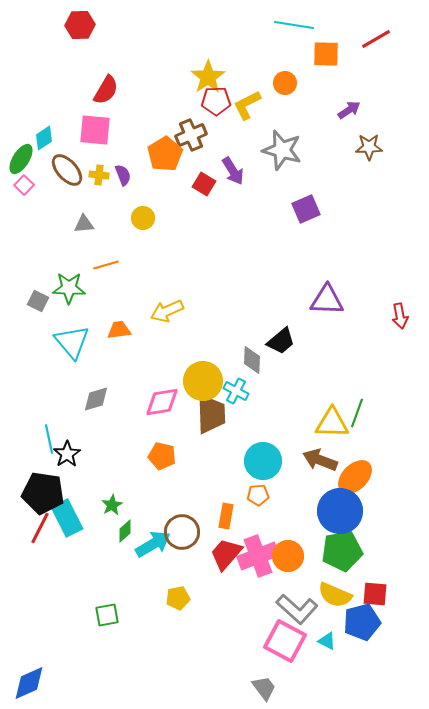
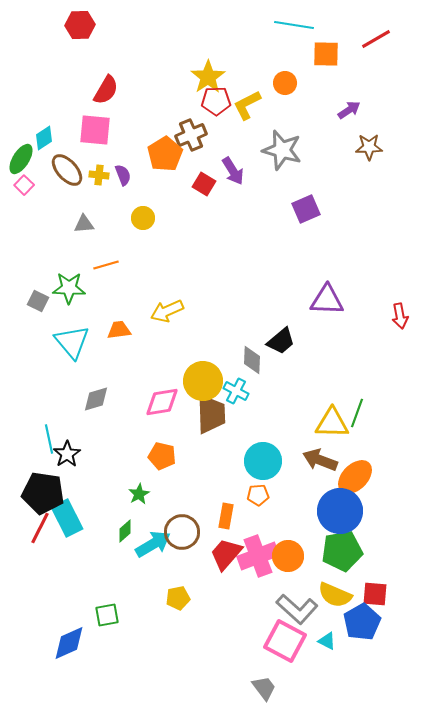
green star at (112, 505): moved 27 px right, 11 px up
blue pentagon at (362, 622): rotated 15 degrees counterclockwise
blue diamond at (29, 683): moved 40 px right, 40 px up
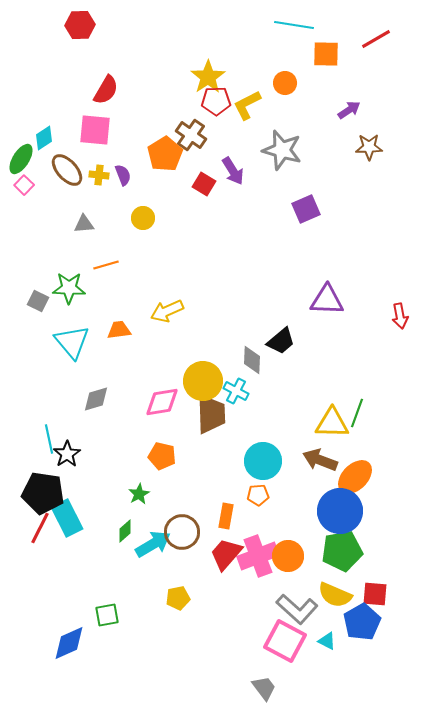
brown cross at (191, 135): rotated 32 degrees counterclockwise
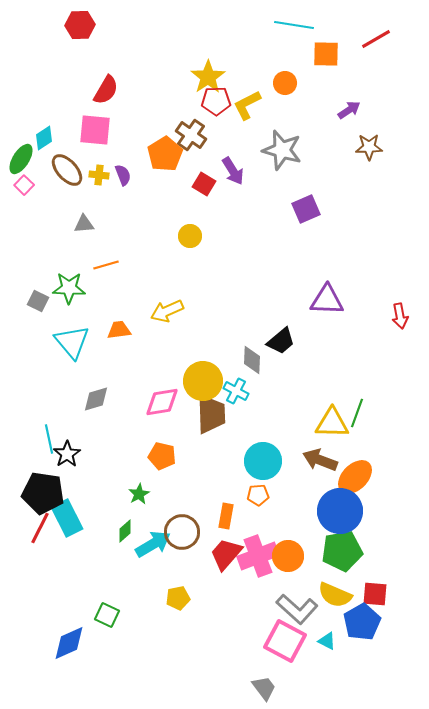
yellow circle at (143, 218): moved 47 px right, 18 px down
green square at (107, 615): rotated 35 degrees clockwise
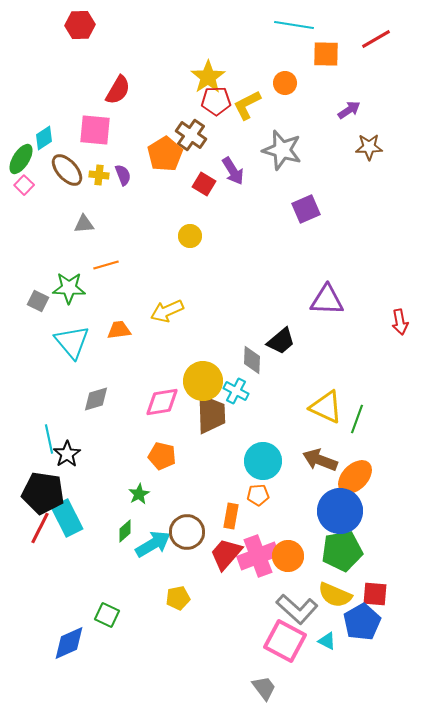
red semicircle at (106, 90): moved 12 px right
red arrow at (400, 316): moved 6 px down
green line at (357, 413): moved 6 px down
yellow triangle at (332, 423): moved 6 px left, 16 px up; rotated 24 degrees clockwise
orange rectangle at (226, 516): moved 5 px right
brown circle at (182, 532): moved 5 px right
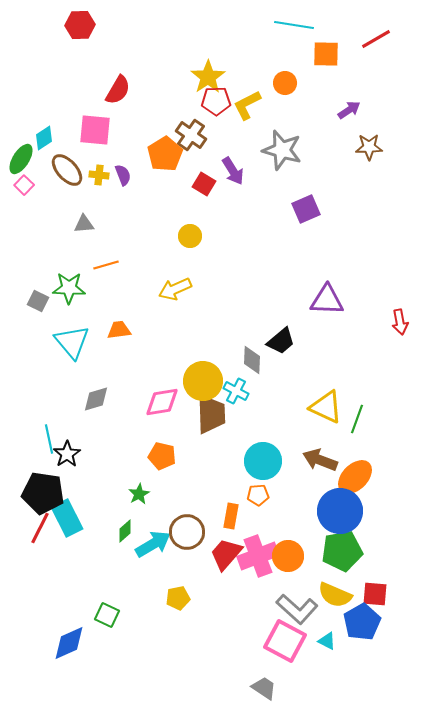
yellow arrow at (167, 311): moved 8 px right, 22 px up
gray trapezoid at (264, 688): rotated 20 degrees counterclockwise
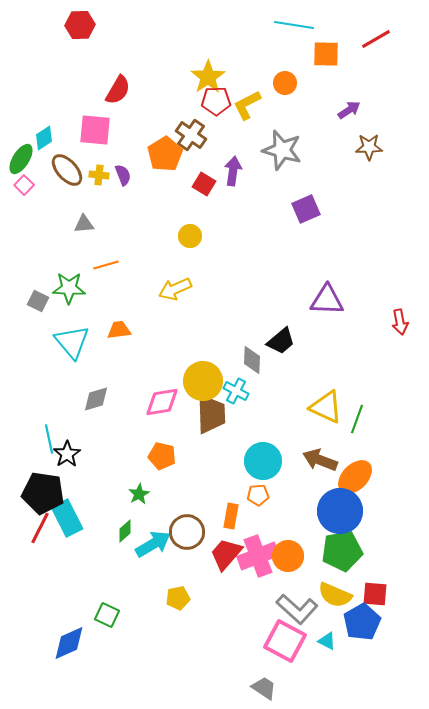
purple arrow at (233, 171): rotated 140 degrees counterclockwise
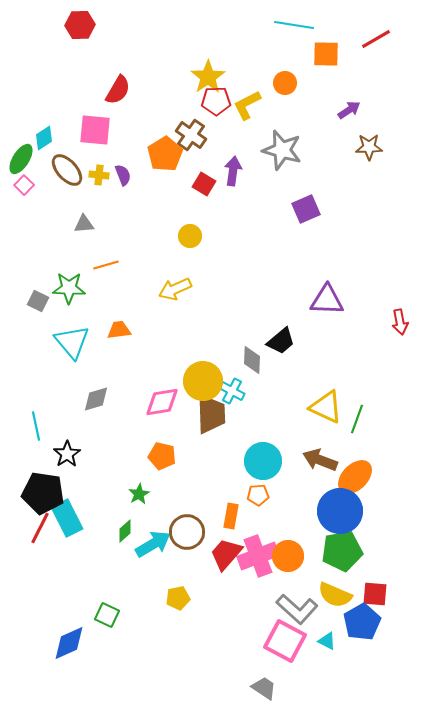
cyan cross at (236, 391): moved 4 px left
cyan line at (49, 439): moved 13 px left, 13 px up
